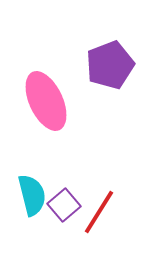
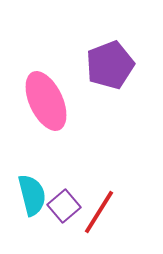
purple square: moved 1 px down
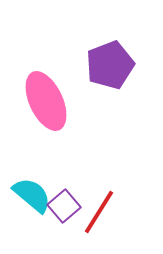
cyan semicircle: rotated 36 degrees counterclockwise
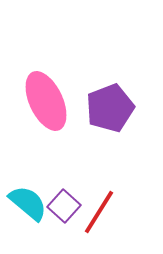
purple pentagon: moved 43 px down
cyan semicircle: moved 4 px left, 8 px down
purple square: rotated 8 degrees counterclockwise
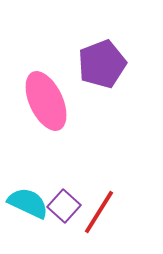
purple pentagon: moved 8 px left, 44 px up
cyan semicircle: rotated 15 degrees counterclockwise
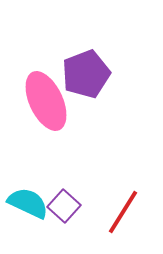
purple pentagon: moved 16 px left, 10 px down
red line: moved 24 px right
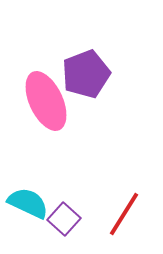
purple square: moved 13 px down
red line: moved 1 px right, 2 px down
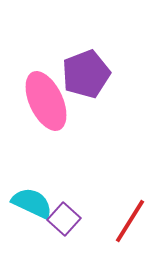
cyan semicircle: moved 4 px right
red line: moved 6 px right, 7 px down
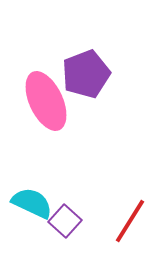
purple square: moved 1 px right, 2 px down
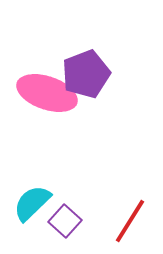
pink ellipse: moved 1 px right, 8 px up; rotated 46 degrees counterclockwise
cyan semicircle: rotated 69 degrees counterclockwise
